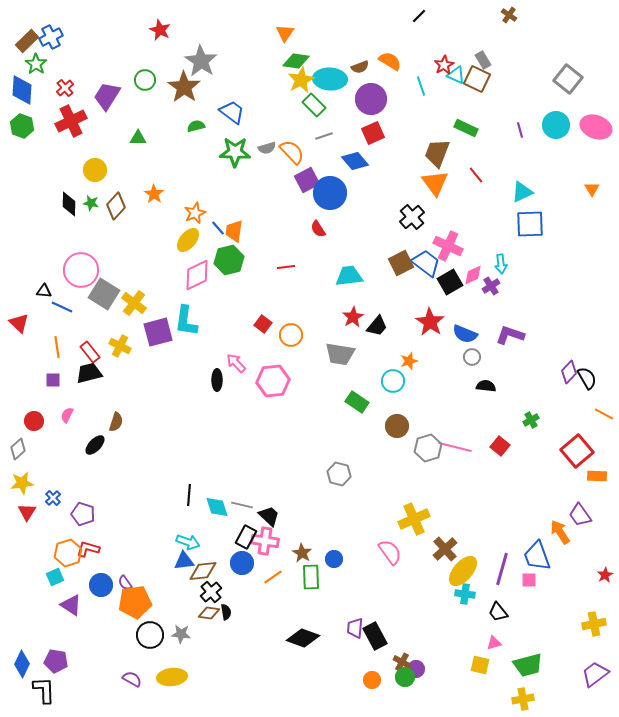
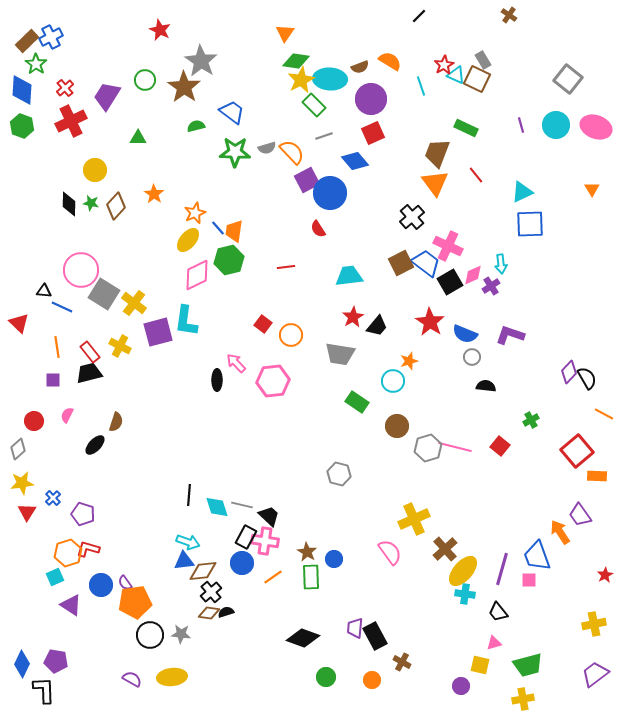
purple line at (520, 130): moved 1 px right, 5 px up
brown star at (302, 553): moved 5 px right, 1 px up
black semicircle at (226, 612): rotated 98 degrees counterclockwise
purple circle at (416, 669): moved 45 px right, 17 px down
green circle at (405, 677): moved 79 px left
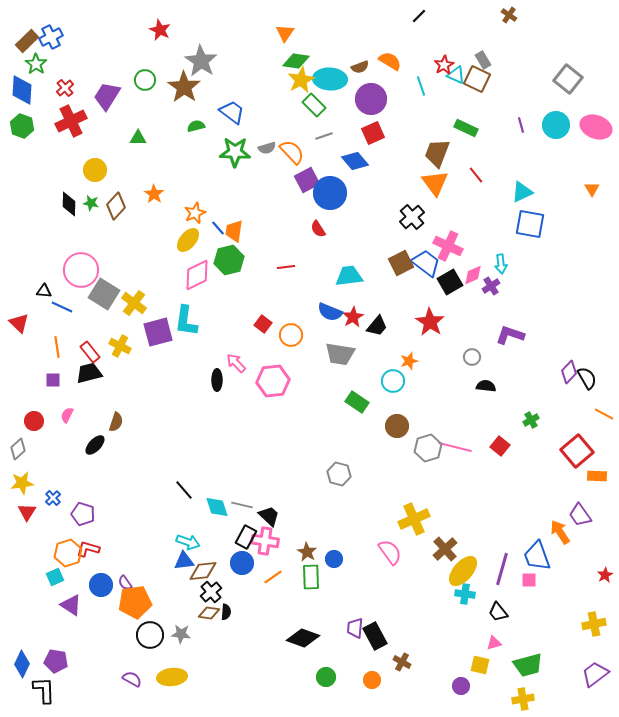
blue square at (530, 224): rotated 12 degrees clockwise
blue semicircle at (465, 334): moved 135 px left, 22 px up
black line at (189, 495): moved 5 px left, 5 px up; rotated 45 degrees counterclockwise
black semicircle at (226, 612): rotated 112 degrees clockwise
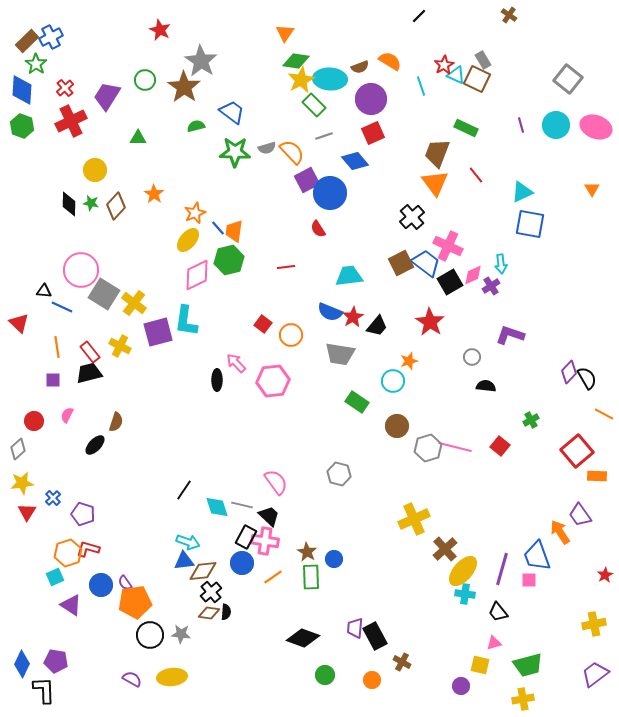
black line at (184, 490): rotated 75 degrees clockwise
pink semicircle at (390, 552): moved 114 px left, 70 px up
green circle at (326, 677): moved 1 px left, 2 px up
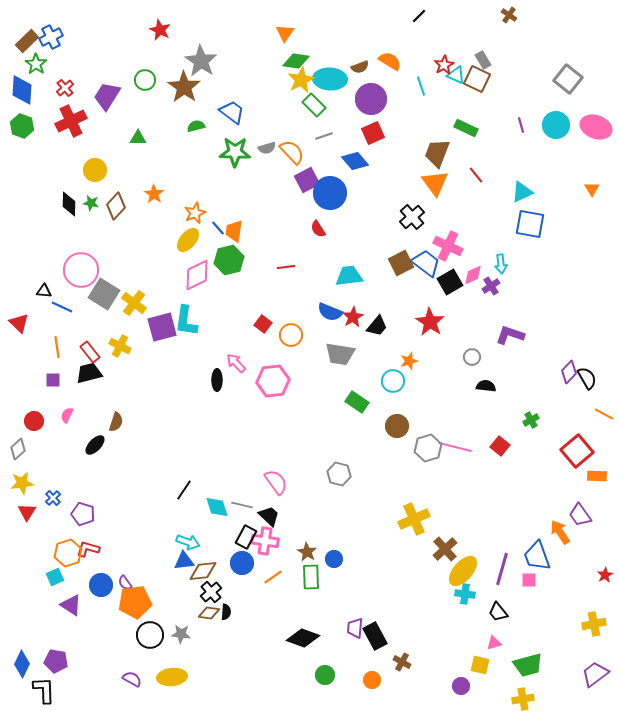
purple square at (158, 332): moved 4 px right, 5 px up
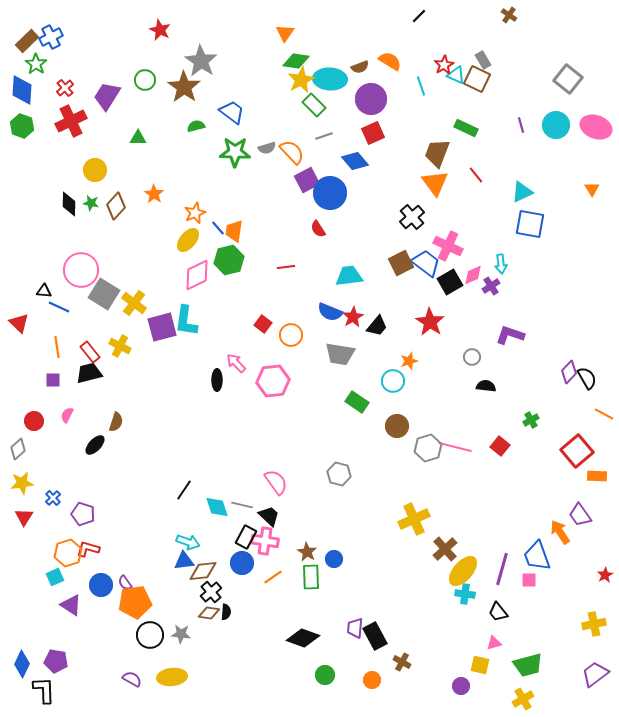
blue line at (62, 307): moved 3 px left
red triangle at (27, 512): moved 3 px left, 5 px down
yellow cross at (523, 699): rotated 20 degrees counterclockwise
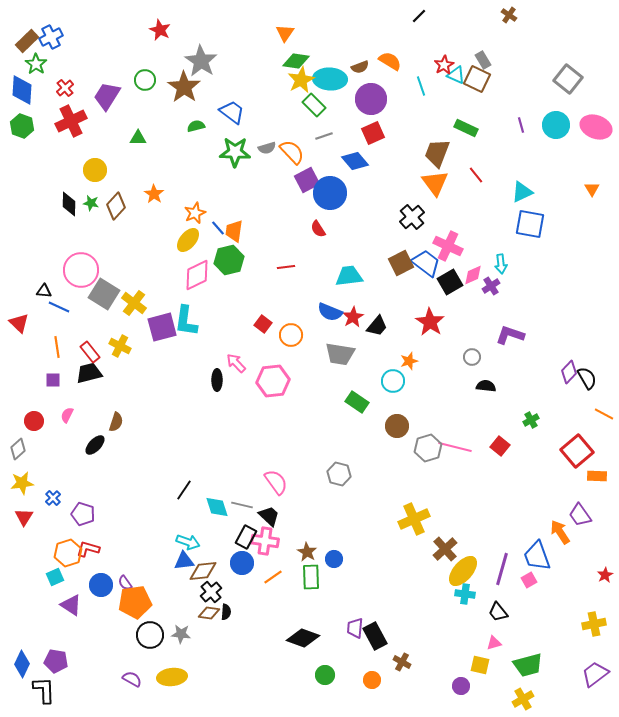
pink square at (529, 580): rotated 28 degrees counterclockwise
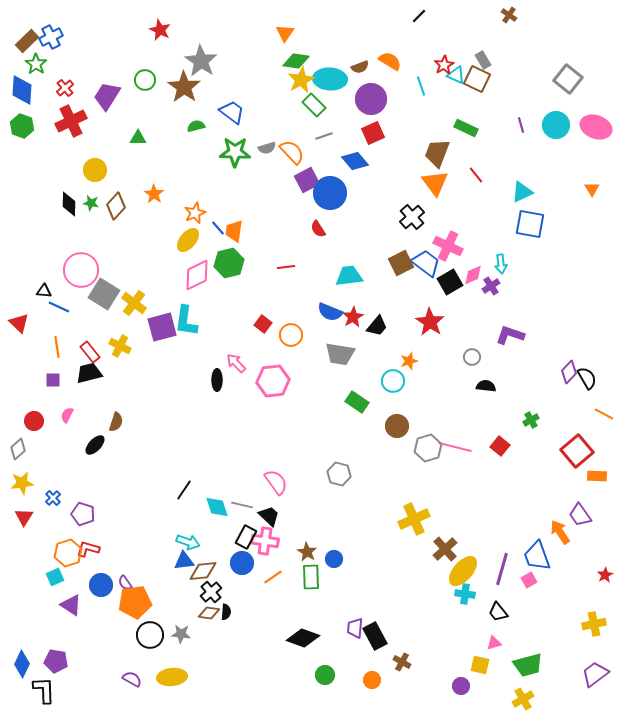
green hexagon at (229, 260): moved 3 px down
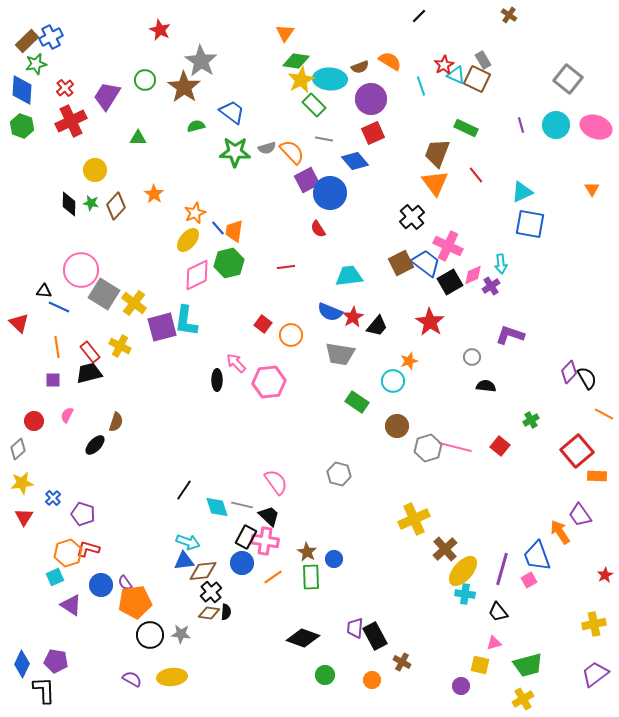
green star at (36, 64): rotated 25 degrees clockwise
gray line at (324, 136): moved 3 px down; rotated 30 degrees clockwise
pink hexagon at (273, 381): moved 4 px left, 1 px down
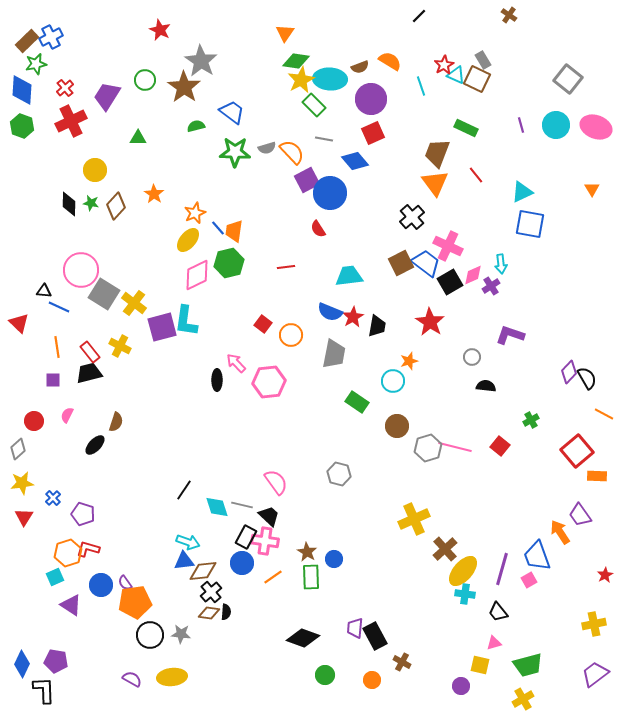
black trapezoid at (377, 326): rotated 30 degrees counterclockwise
gray trapezoid at (340, 354): moved 6 px left; rotated 88 degrees counterclockwise
